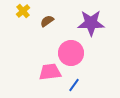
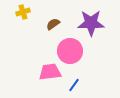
yellow cross: moved 1 px down; rotated 24 degrees clockwise
brown semicircle: moved 6 px right, 3 px down
pink circle: moved 1 px left, 2 px up
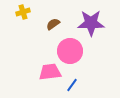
blue line: moved 2 px left
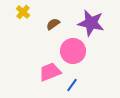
yellow cross: rotated 32 degrees counterclockwise
purple star: rotated 12 degrees clockwise
pink circle: moved 3 px right
pink trapezoid: rotated 15 degrees counterclockwise
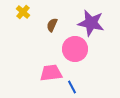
brown semicircle: moved 1 px left, 1 px down; rotated 32 degrees counterclockwise
pink circle: moved 2 px right, 2 px up
pink trapezoid: moved 1 px right, 1 px down; rotated 15 degrees clockwise
blue line: moved 2 px down; rotated 64 degrees counterclockwise
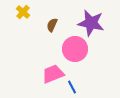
pink trapezoid: moved 2 px right, 1 px down; rotated 15 degrees counterclockwise
